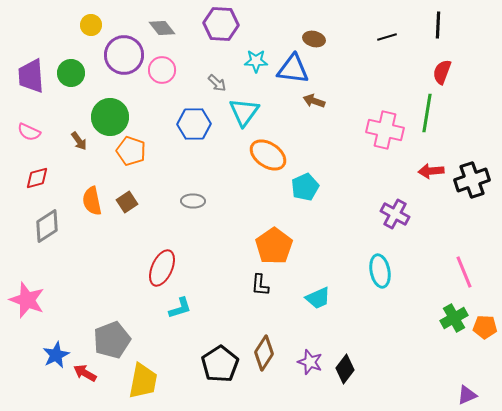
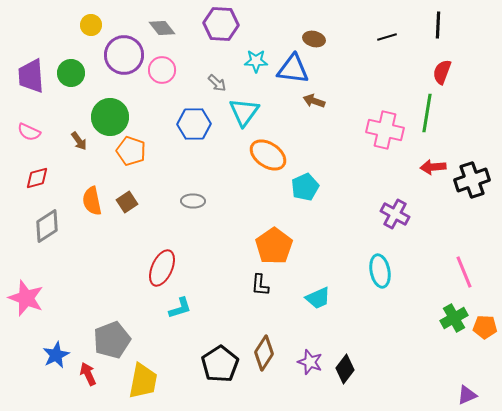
red arrow at (431, 171): moved 2 px right, 4 px up
pink star at (27, 300): moved 1 px left, 2 px up
red arrow at (85, 373): moved 3 px right, 1 px down; rotated 35 degrees clockwise
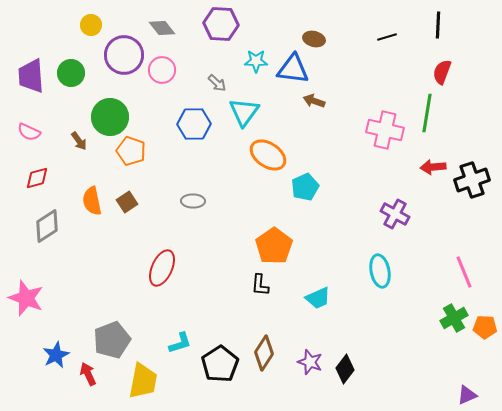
cyan L-shape at (180, 308): moved 35 px down
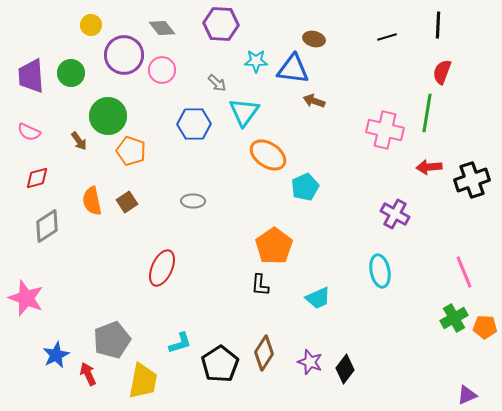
green circle at (110, 117): moved 2 px left, 1 px up
red arrow at (433, 167): moved 4 px left
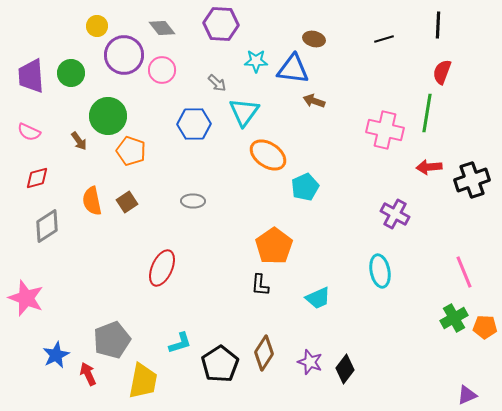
yellow circle at (91, 25): moved 6 px right, 1 px down
black line at (387, 37): moved 3 px left, 2 px down
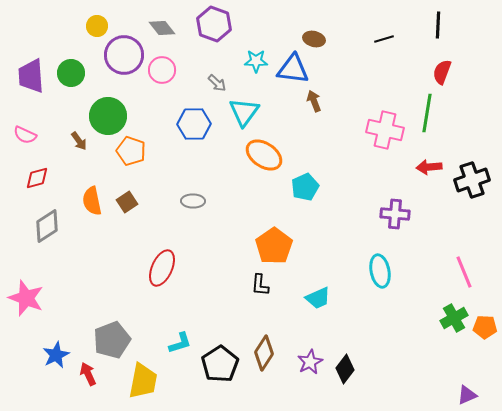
purple hexagon at (221, 24): moved 7 px left; rotated 16 degrees clockwise
brown arrow at (314, 101): rotated 50 degrees clockwise
pink semicircle at (29, 132): moved 4 px left, 3 px down
orange ellipse at (268, 155): moved 4 px left
purple cross at (395, 214): rotated 24 degrees counterclockwise
purple star at (310, 362): rotated 25 degrees clockwise
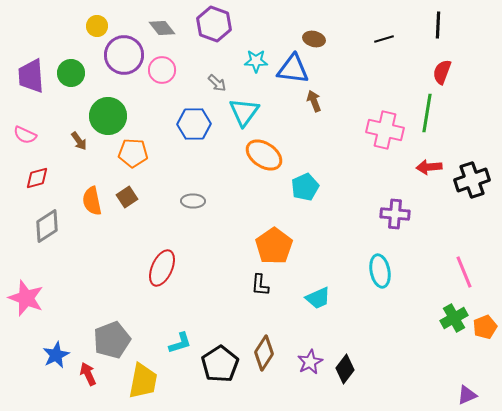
orange pentagon at (131, 151): moved 2 px right, 2 px down; rotated 16 degrees counterclockwise
brown square at (127, 202): moved 5 px up
orange pentagon at (485, 327): rotated 25 degrees counterclockwise
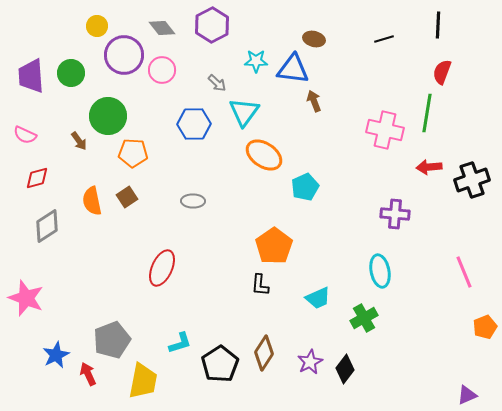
purple hexagon at (214, 24): moved 2 px left, 1 px down; rotated 12 degrees clockwise
green cross at (454, 318): moved 90 px left
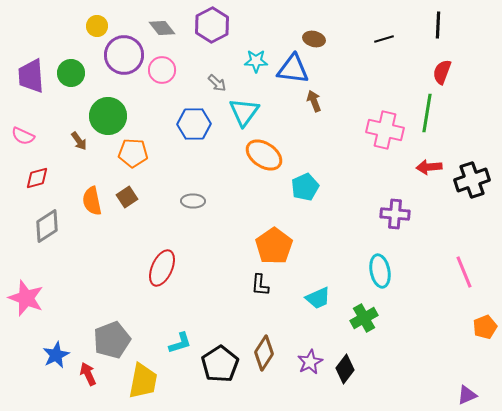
pink semicircle at (25, 135): moved 2 px left, 1 px down
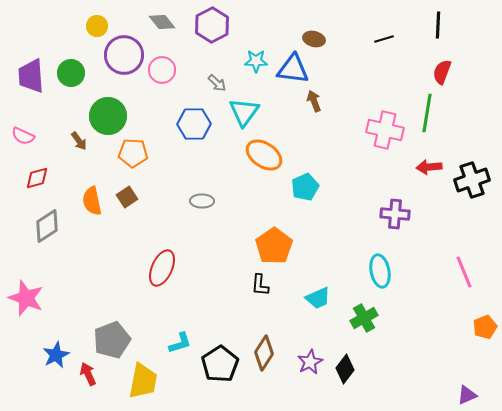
gray diamond at (162, 28): moved 6 px up
gray ellipse at (193, 201): moved 9 px right
